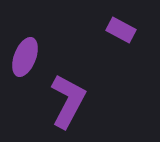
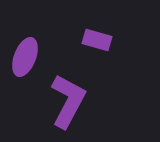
purple rectangle: moved 24 px left, 10 px down; rotated 12 degrees counterclockwise
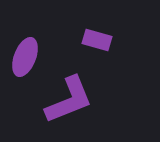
purple L-shape: moved 1 px right, 1 px up; rotated 40 degrees clockwise
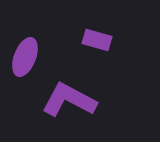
purple L-shape: rotated 130 degrees counterclockwise
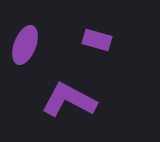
purple ellipse: moved 12 px up
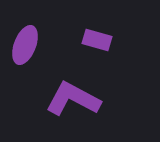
purple L-shape: moved 4 px right, 1 px up
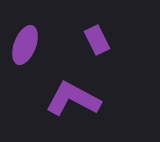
purple rectangle: rotated 48 degrees clockwise
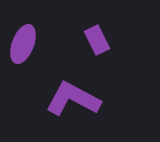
purple ellipse: moved 2 px left, 1 px up
